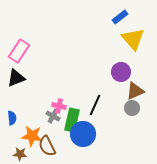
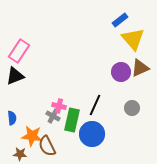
blue rectangle: moved 3 px down
black triangle: moved 1 px left, 2 px up
brown triangle: moved 5 px right, 23 px up
blue circle: moved 9 px right
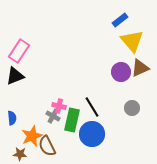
yellow triangle: moved 1 px left, 2 px down
black line: moved 3 px left, 2 px down; rotated 55 degrees counterclockwise
orange star: rotated 30 degrees counterclockwise
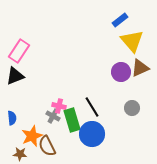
green rectangle: rotated 30 degrees counterclockwise
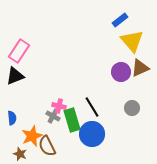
brown star: rotated 16 degrees clockwise
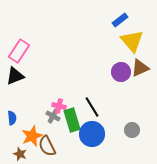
gray circle: moved 22 px down
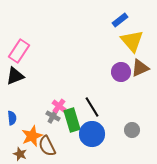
pink cross: rotated 24 degrees clockwise
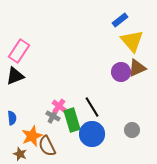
brown triangle: moved 3 px left
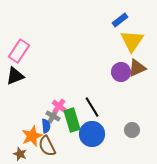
yellow triangle: rotated 15 degrees clockwise
blue semicircle: moved 34 px right, 8 px down
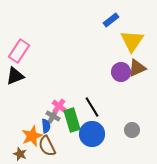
blue rectangle: moved 9 px left
